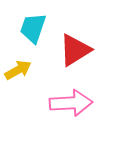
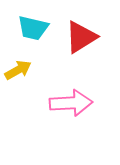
cyan trapezoid: rotated 96 degrees counterclockwise
red triangle: moved 6 px right, 13 px up
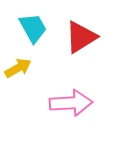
cyan trapezoid: rotated 132 degrees counterclockwise
yellow arrow: moved 2 px up
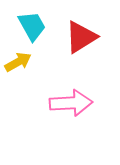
cyan trapezoid: moved 1 px left, 2 px up
yellow arrow: moved 6 px up
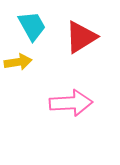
yellow arrow: rotated 20 degrees clockwise
